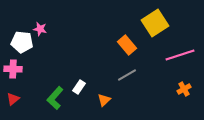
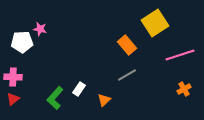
white pentagon: rotated 10 degrees counterclockwise
pink cross: moved 8 px down
white rectangle: moved 2 px down
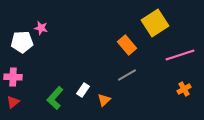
pink star: moved 1 px right, 1 px up
white rectangle: moved 4 px right, 1 px down
red triangle: moved 3 px down
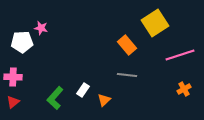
gray line: rotated 36 degrees clockwise
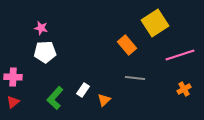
white pentagon: moved 23 px right, 10 px down
gray line: moved 8 px right, 3 px down
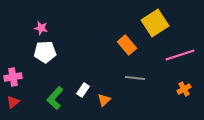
pink cross: rotated 12 degrees counterclockwise
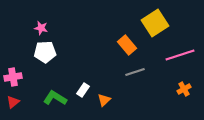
gray line: moved 6 px up; rotated 24 degrees counterclockwise
green L-shape: rotated 80 degrees clockwise
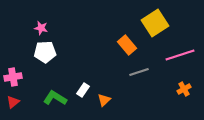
gray line: moved 4 px right
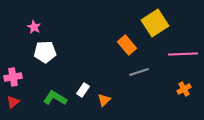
pink star: moved 7 px left, 1 px up; rotated 16 degrees clockwise
pink line: moved 3 px right, 1 px up; rotated 16 degrees clockwise
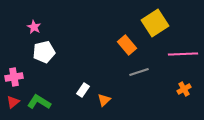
white pentagon: moved 1 px left; rotated 10 degrees counterclockwise
pink cross: moved 1 px right
green L-shape: moved 16 px left, 4 px down
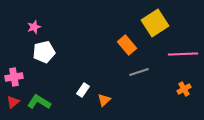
pink star: rotated 24 degrees clockwise
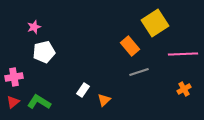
orange rectangle: moved 3 px right, 1 px down
